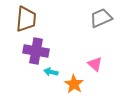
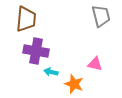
gray trapezoid: moved 2 px up; rotated 100 degrees clockwise
pink triangle: rotated 28 degrees counterclockwise
orange star: rotated 12 degrees counterclockwise
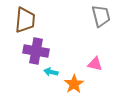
brown trapezoid: moved 1 px left, 1 px down
orange star: rotated 18 degrees clockwise
